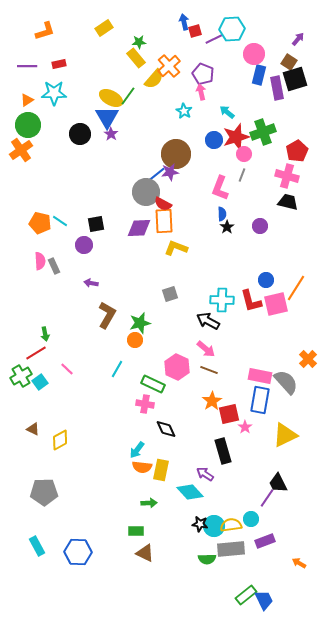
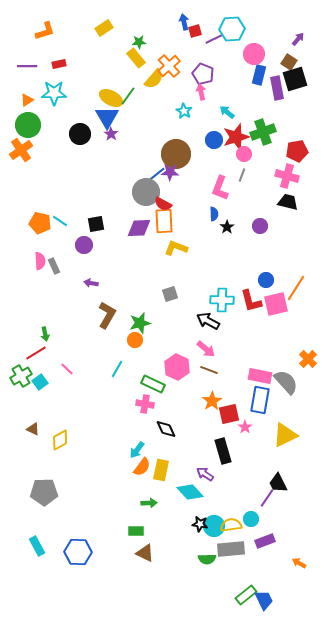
red pentagon at (297, 151): rotated 20 degrees clockwise
purple star at (170, 172): rotated 12 degrees clockwise
blue semicircle at (222, 214): moved 8 px left
orange semicircle at (142, 467): rotated 60 degrees counterclockwise
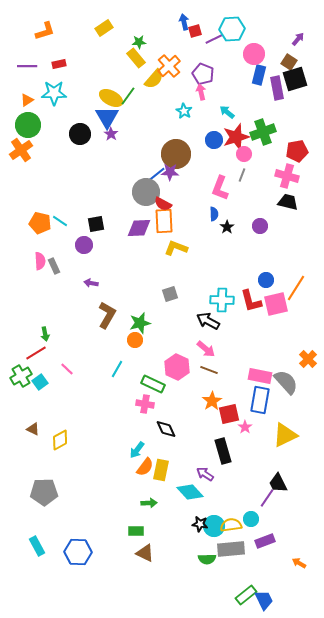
orange semicircle at (142, 467): moved 3 px right
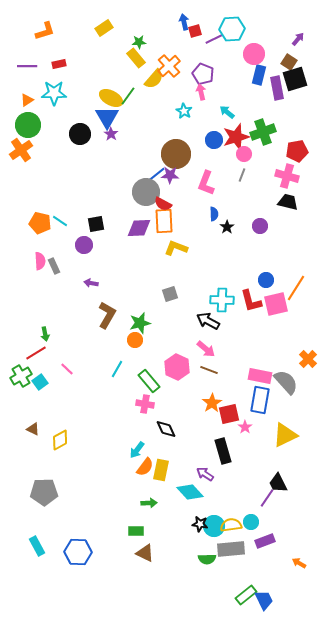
purple star at (170, 172): moved 3 px down
pink L-shape at (220, 188): moved 14 px left, 5 px up
green rectangle at (153, 384): moved 4 px left, 3 px up; rotated 25 degrees clockwise
orange star at (212, 401): moved 2 px down
cyan circle at (251, 519): moved 3 px down
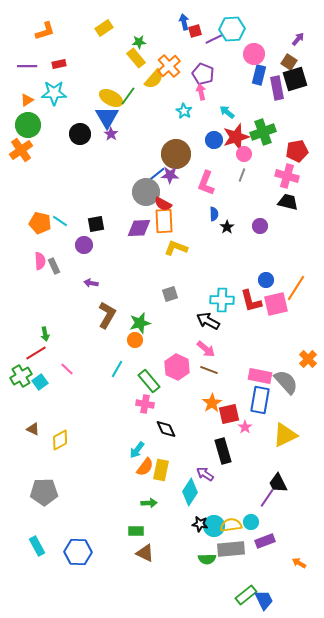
cyan diamond at (190, 492): rotated 76 degrees clockwise
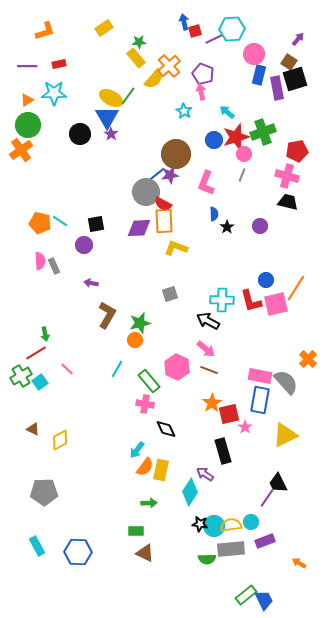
purple star at (170, 175): rotated 12 degrees counterclockwise
